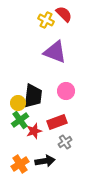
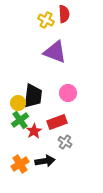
red semicircle: rotated 42 degrees clockwise
pink circle: moved 2 px right, 2 px down
red star: rotated 14 degrees counterclockwise
gray cross: rotated 24 degrees counterclockwise
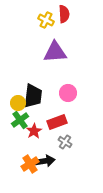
purple triangle: rotated 25 degrees counterclockwise
orange cross: moved 10 px right
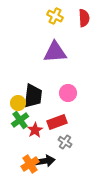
red semicircle: moved 20 px right, 4 px down
yellow cross: moved 9 px right, 4 px up
red star: moved 1 px right, 1 px up
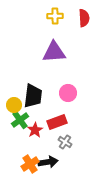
yellow cross: rotated 28 degrees counterclockwise
purple triangle: moved 1 px left
yellow circle: moved 4 px left, 2 px down
black arrow: moved 3 px right, 1 px down
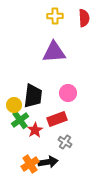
red rectangle: moved 3 px up
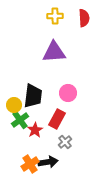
red rectangle: rotated 42 degrees counterclockwise
gray cross: rotated 16 degrees clockwise
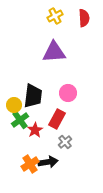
yellow cross: rotated 28 degrees counterclockwise
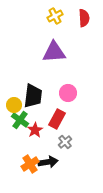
green cross: rotated 18 degrees counterclockwise
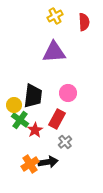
red semicircle: moved 4 px down
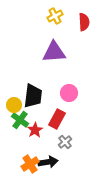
pink circle: moved 1 px right
